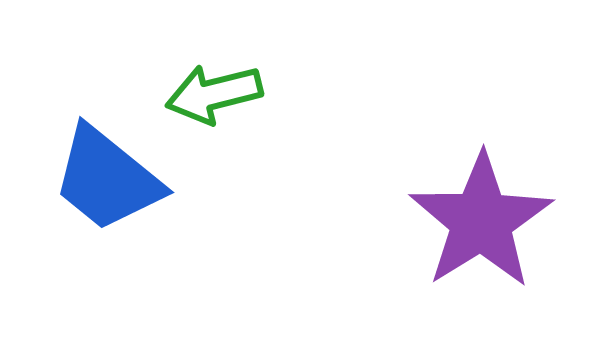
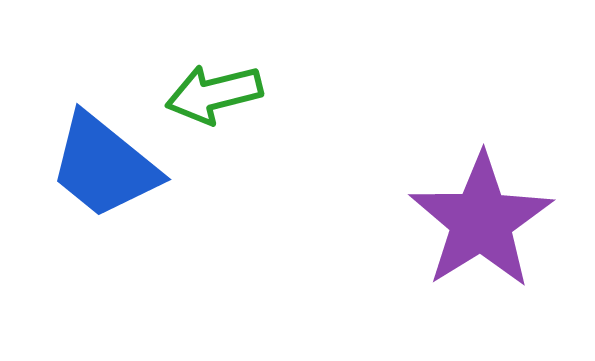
blue trapezoid: moved 3 px left, 13 px up
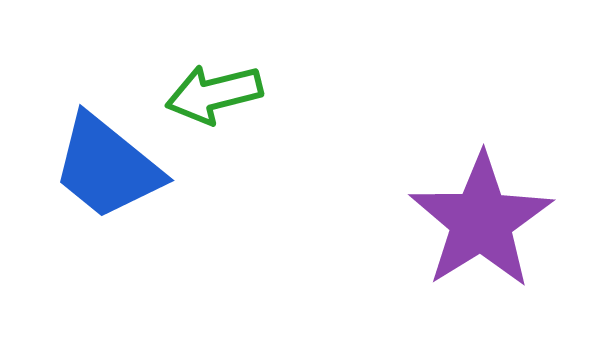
blue trapezoid: moved 3 px right, 1 px down
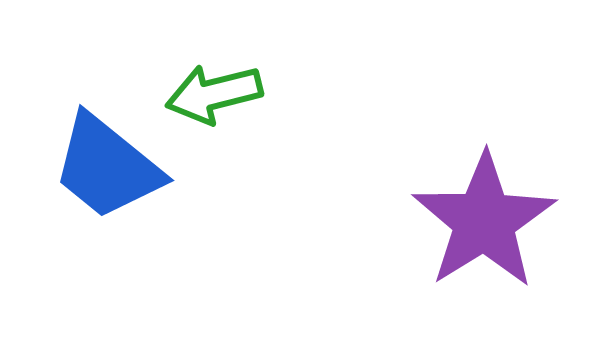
purple star: moved 3 px right
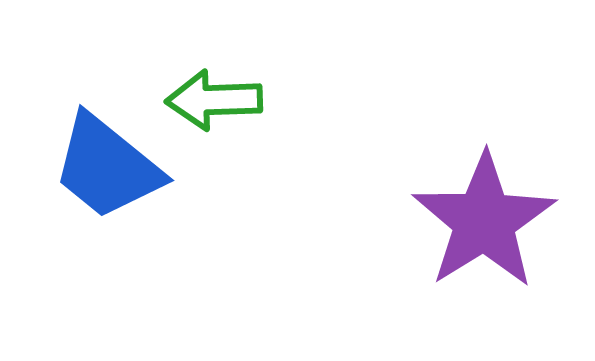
green arrow: moved 6 px down; rotated 12 degrees clockwise
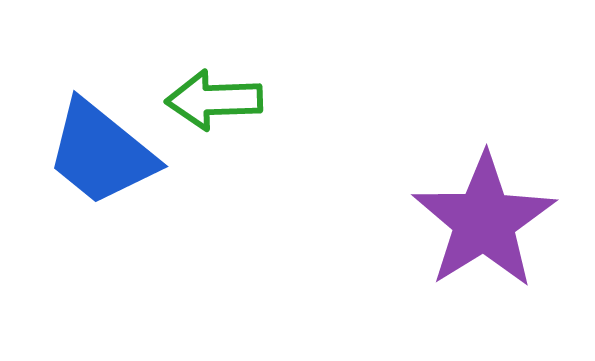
blue trapezoid: moved 6 px left, 14 px up
